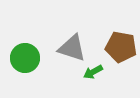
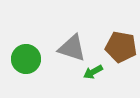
green circle: moved 1 px right, 1 px down
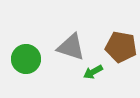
gray triangle: moved 1 px left, 1 px up
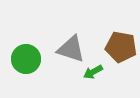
gray triangle: moved 2 px down
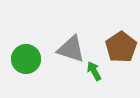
brown pentagon: rotated 28 degrees clockwise
green arrow: moved 1 px right, 1 px up; rotated 90 degrees clockwise
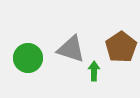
green circle: moved 2 px right, 1 px up
green arrow: rotated 30 degrees clockwise
